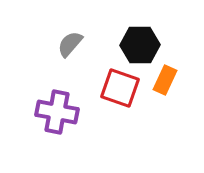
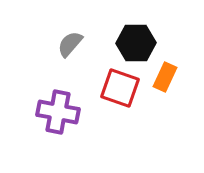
black hexagon: moved 4 px left, 2 px up
orange rectangle: moved 3 px up
purple cross: moved 1 px right
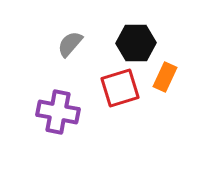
red square: rotated 36 degrees counterclockwise
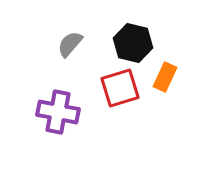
black hexagon: moved 3 px left; rotated 15 degrees clockwise
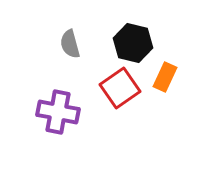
gray semicircle: rotated 56 degrees counterclockwise
red square: rotated 18 degrees counterclockwise
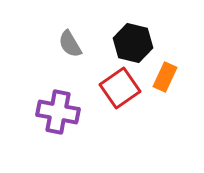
gray semicircle: rotated 16 degrees counterclockwise
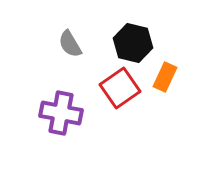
purple cross: moved 3 px right, 1 px down
